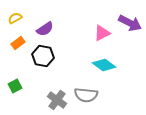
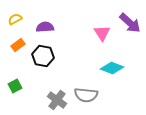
yellow semicircle: moved 1 px down
purple arrow: rotated 15 degrees clockwise
purple semicircle: moved 2 px up; rotated 150 degrees counterclockwise
pink triangle: rotated 36 degrees counterclockwise
orange rectangle: moved 2 px down
cyan diamond: moved 8 px right, 3 px down; rotated 15 degrees counterclockwise
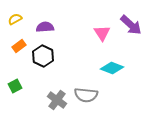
purple arrow: moved 1 px right, 2 px down
orange rectangle: moved 1 px right, 1 px down
black hexagon: rotated 15 degrees clockwise
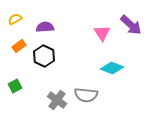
black hexagon: moved 1 px right
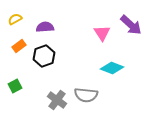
black hexagon: rotated 15 degrees clockwise
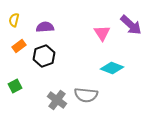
yellow semicircle: moved 1 px left, 1 px down; rotated 48 degrees counterclockwise
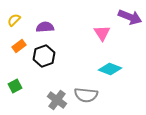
yellow semicircle: rotated 32 degrees clockwise
purple arrow: moved 1 px left, 8 px up; rotated 20 degrees counterclockwise
cyan diamond: moved 2 px left, 1 px down
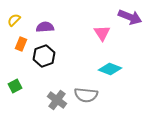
orange rectangle: moved 2 px right, 2 px up; rotated 32 degrees counterclockwise
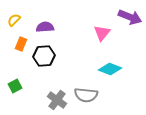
pink triangle: rotated 12 degrees clockwise
black hexagon: rotated 15 degrees clockwise
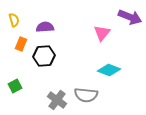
yellow semicircle: rotated 120 degrees clockwise
cyan diamond: moved 1 px left, 1 px down
